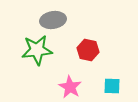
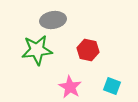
cyan square: rotated 18 degrees clockwise
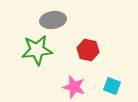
pink star: moved 4 px right; rotated 15 degrees counterclockwise
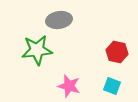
gray ellipse: moved 6 px right
red hexagon: moved 29 px right, 2 px down
pink star: moved 5 px left, 1 px up
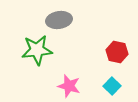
cyan square: rotated 24 degrees clockwise
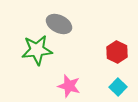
gray ellipse: moved 4 px down; rotated 35 degrees clockwise
red hexagon: rotated 15 degrees clockwise
cyan square: moved 6 px right, 1 px down
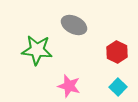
gray ellipse: moved 15 px right, 1 px down
green star: rotated 12 degrees clockwise
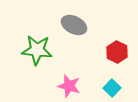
cyan square: moved 6 px left, 1 px down
